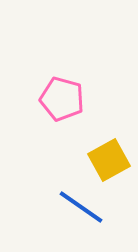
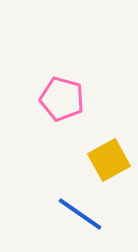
blue line: moved 1 px left, 7 px down
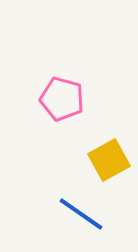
blue line: moved 1 px right
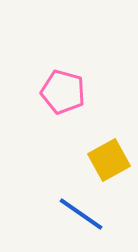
pink pentagon: moved 1 px right, 7 px up
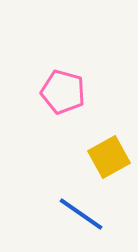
yellow square: moved 3 px up
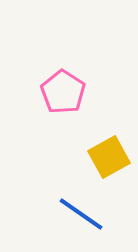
pink pentagon: rotated 18 degrees clockwise
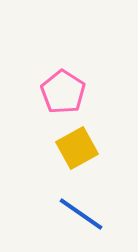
yellow square: moved 32 px left, 9 px up
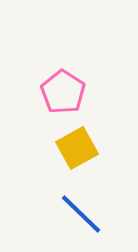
blue line: rotated 9 degrees clockwise
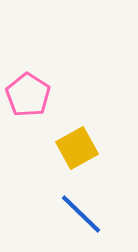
pink pentagon: moved 35 px left, 3 px down
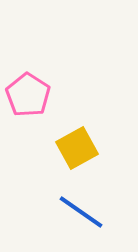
blue line: moved 2 px up; rotated 9 degrees counterclockwise
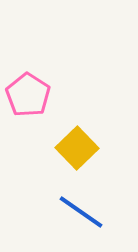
yellow square: rotated 15 degrees counterclockwise
